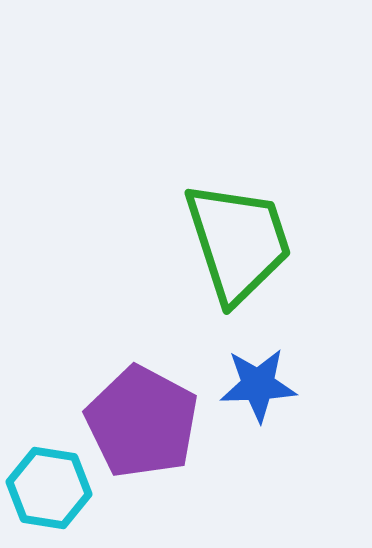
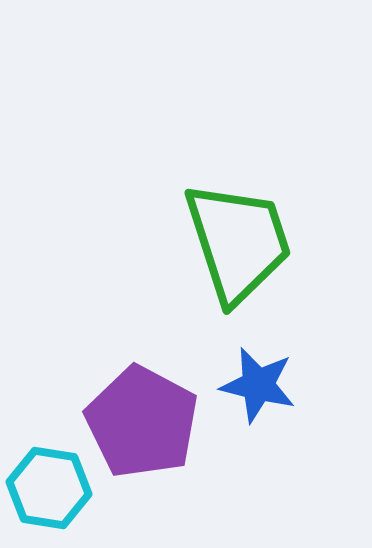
blue star: rotated 16 degrees clockwise
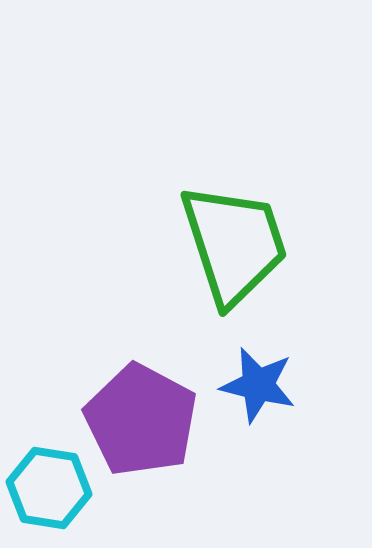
green trapezoid: moved 4 px left, 2 px down
purple pentagon: moved 1 px left, 2 px up
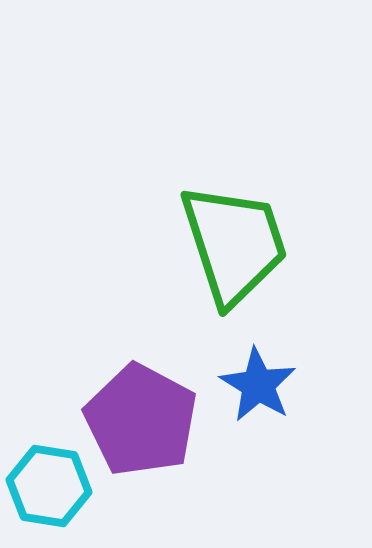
blue star: rotated 18 degrees clockwise
cyan hexagon: moved 2 px up
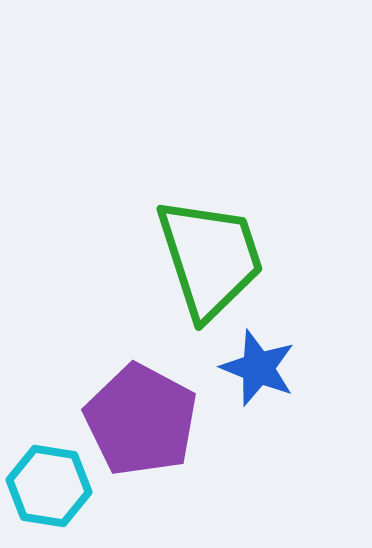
green trapezoid: moved 24 px left, 14 px down
blue star: moved 17 px up; rotated 10 degrees counterclockwise
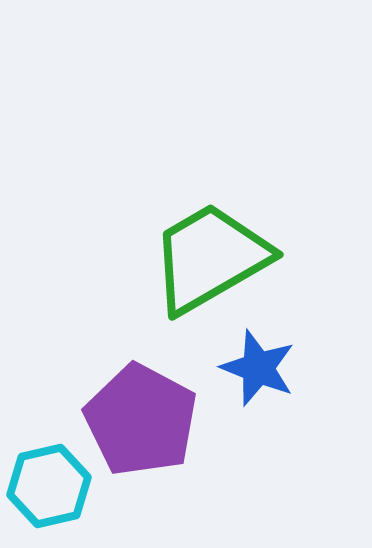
green trapezoid: rotated 102 degrees counterclockwise
cyan hexagon: rotated 22 degrees counterclockwise
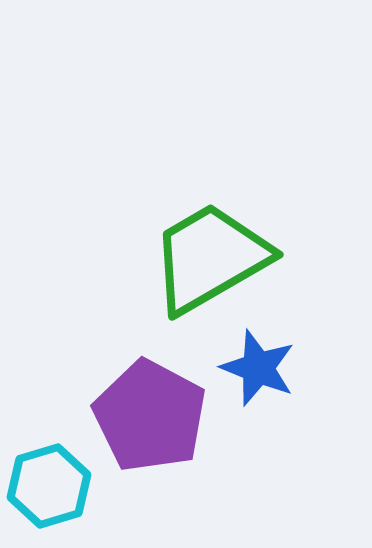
purple pentagon: moved 9 px right, 4 px up
cyan hexagon: rotated 4 degrees counterclockwise
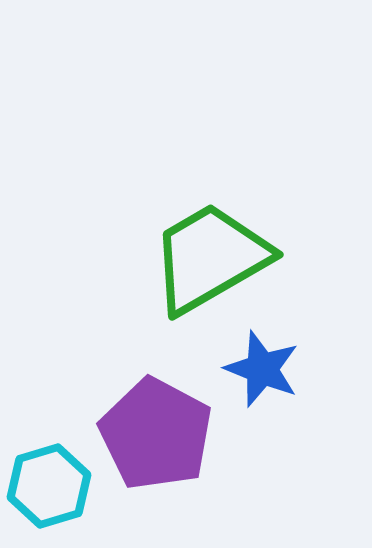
blue star: moved 4 px right, 1 px down
purple pentagon: moved 6 px right, 18 px down
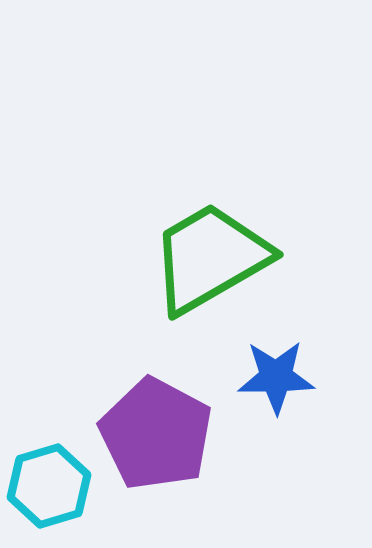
blue star: moved 14 px right, 8 px down; rotated 22 degrees counterclockwise
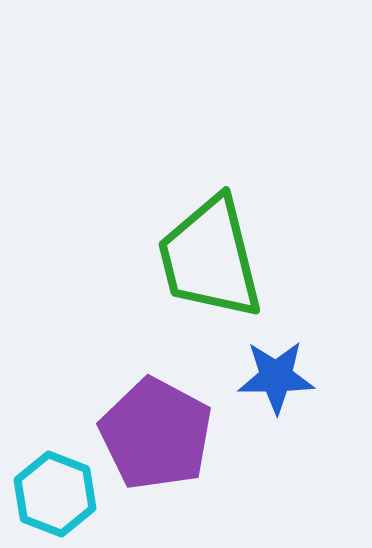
green trapezoid: rotated 74 degrees counterclockwise
cyan hexagon: moved 6 px right, 8 px down; rotated 22 degrees counterclockwise
